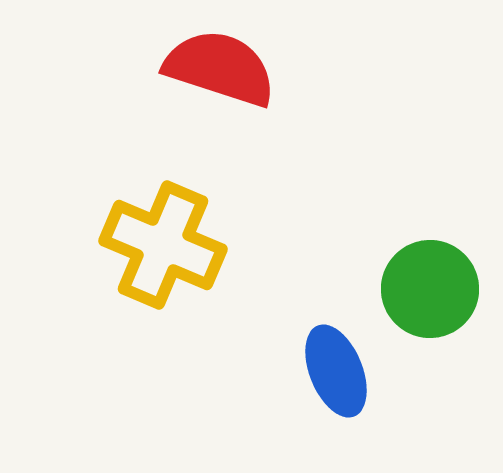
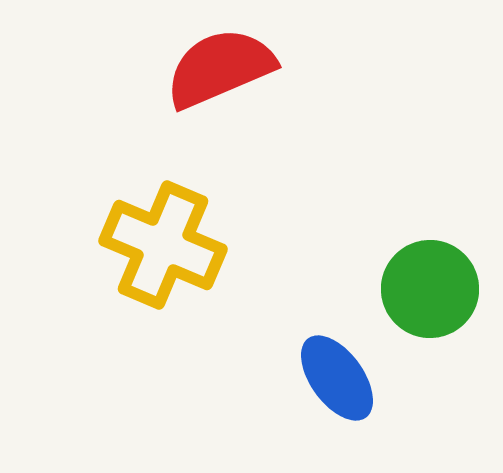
red semicircle: rotated 41 degrees counterclockwise
blue ellipse: moved 1 px right, 7 px down; rotated 14 degrees counterclockwise
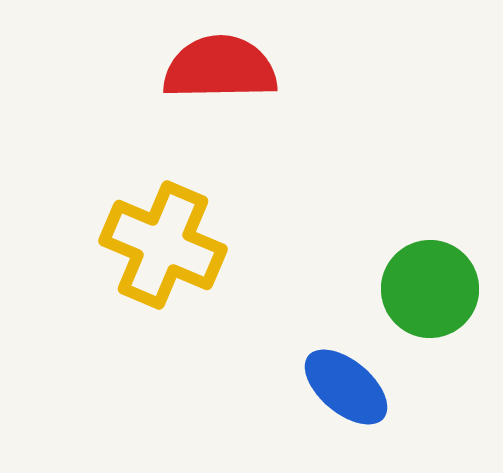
red semicircle: rotated 22 degrees clockwise
blue ellipse: moved 9 px right, 9 px down; rotated 14 degrees counterclockwise
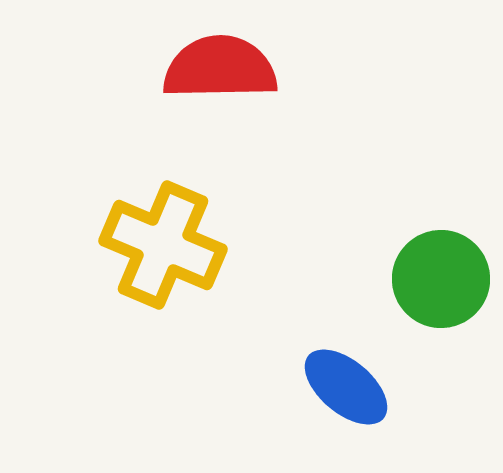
green circle: moved 11 px right, 10 px up
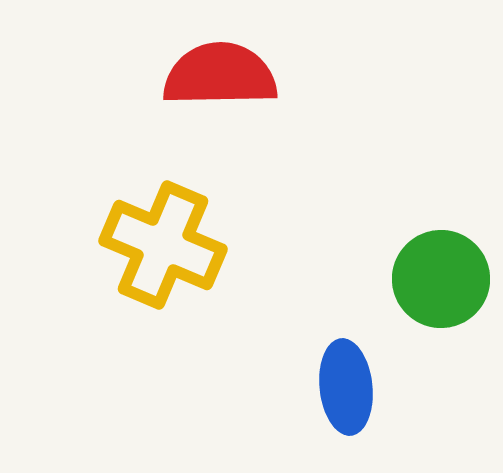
red semicircle: moved 7 px down
blue ellipse: rotated 44 degrees clockwise
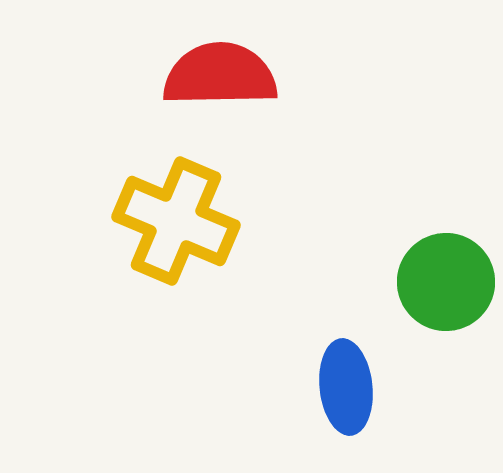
yellow cross: moved 13 px right, 24 px up
green circle: moved 5 px right, 3 px down
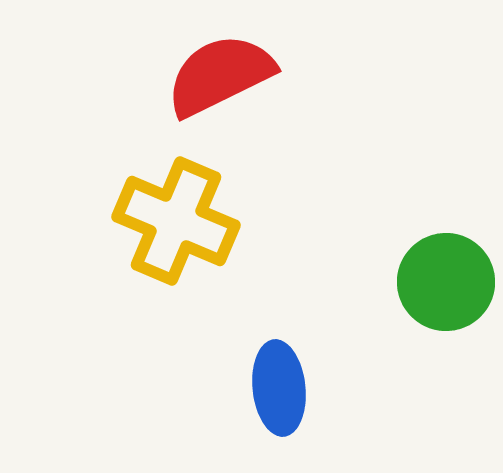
red semicircle: rotated 25 degrees counterclockwise
blue ellipse: moved 67 px left, 1 px down
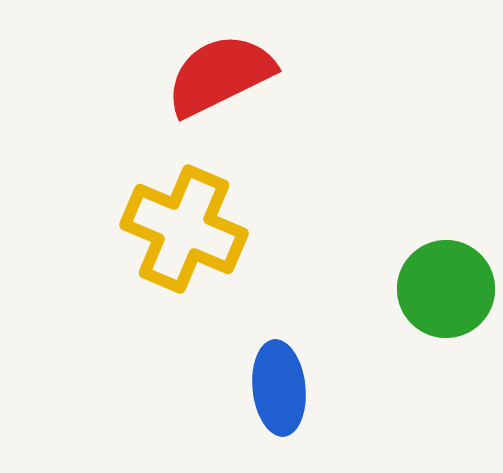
yellow cross: moved 8 px right, 8 px down
green circle: moved 7 px down
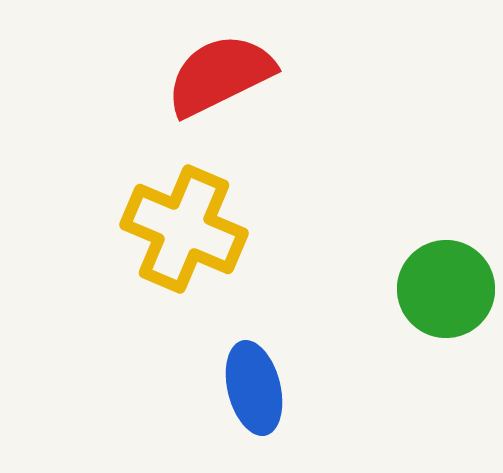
blue ellipse: moved 25 px left; rotated 8 degrees counterclockwise
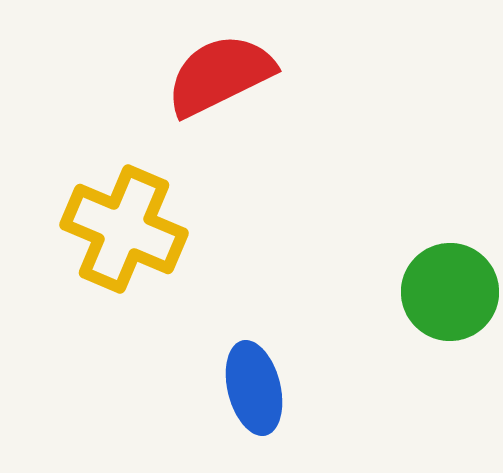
yellow cross: moved 60 px left
green circle: moved 4 px right, 3 px down
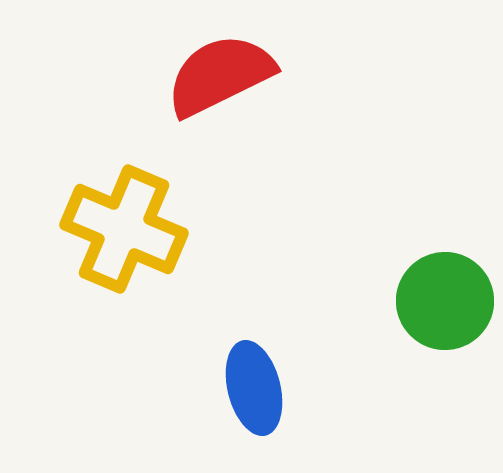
green circle: moved 5 px left, 9 px down
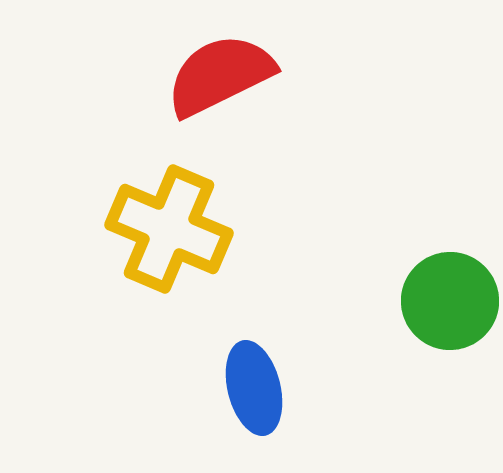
yellow cross: moved 45 px right
green circle: moved 5 px right
